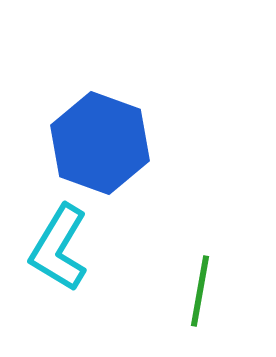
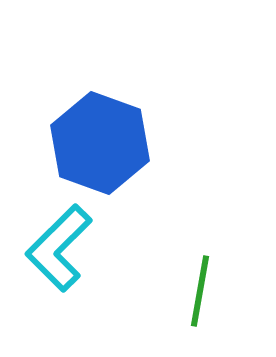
cyan L-shape: rotated 14 degrees clockwise
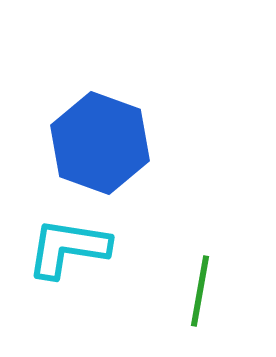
cyan L-shape: moved 9 px right; rotated 54 degrees clockwise
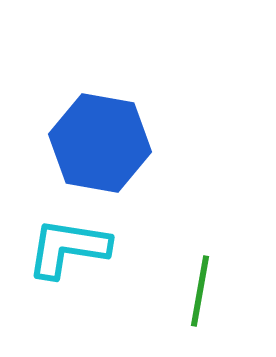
blue hexagon: rotated 10 degrees counterclockwise
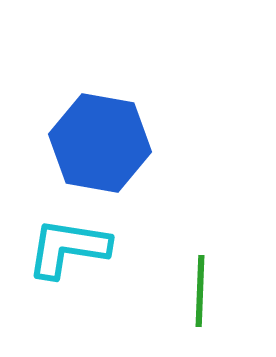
green line: rotated 8 degrees counterclockwise
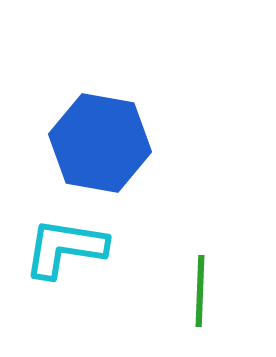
cyan L-shape: moved 3 px left
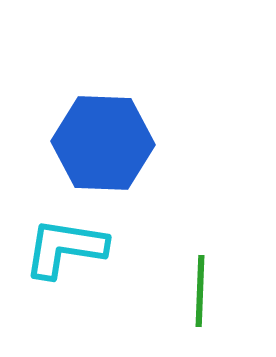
blue hexagon: moved 3 px right; rotated 8 degrees counterclockwise
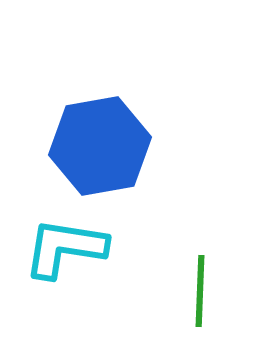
blue hexagon: moved 3 px left, 3 px down; rotated 12 degrees counterclockwise
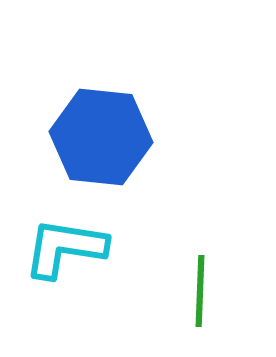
blue hexagon: moved 1 px right, 9 px up; rotated 16 degrees clockwise
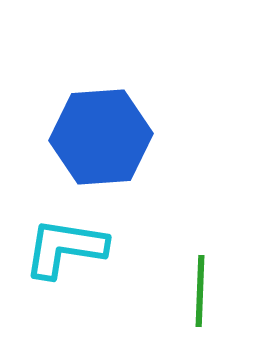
blue hexagon: rotated 10 degrees counterclockwise
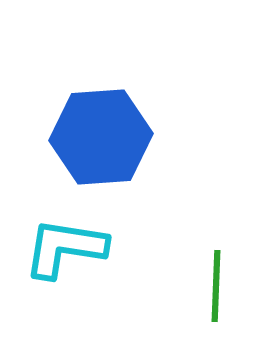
green line: moved 16 px right, 5 px up
